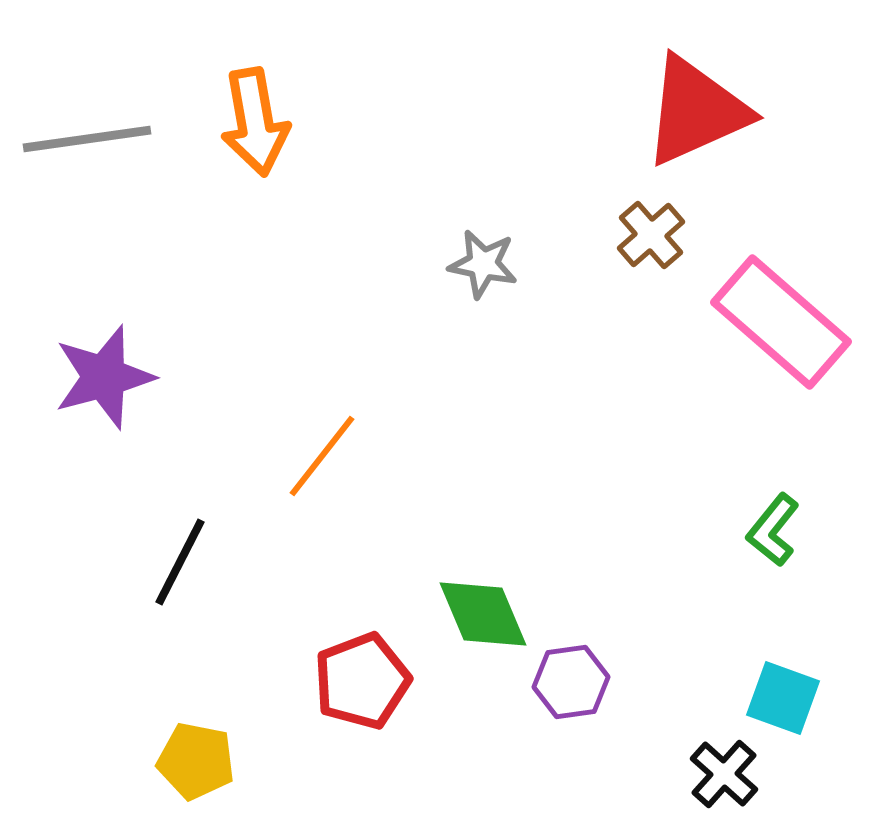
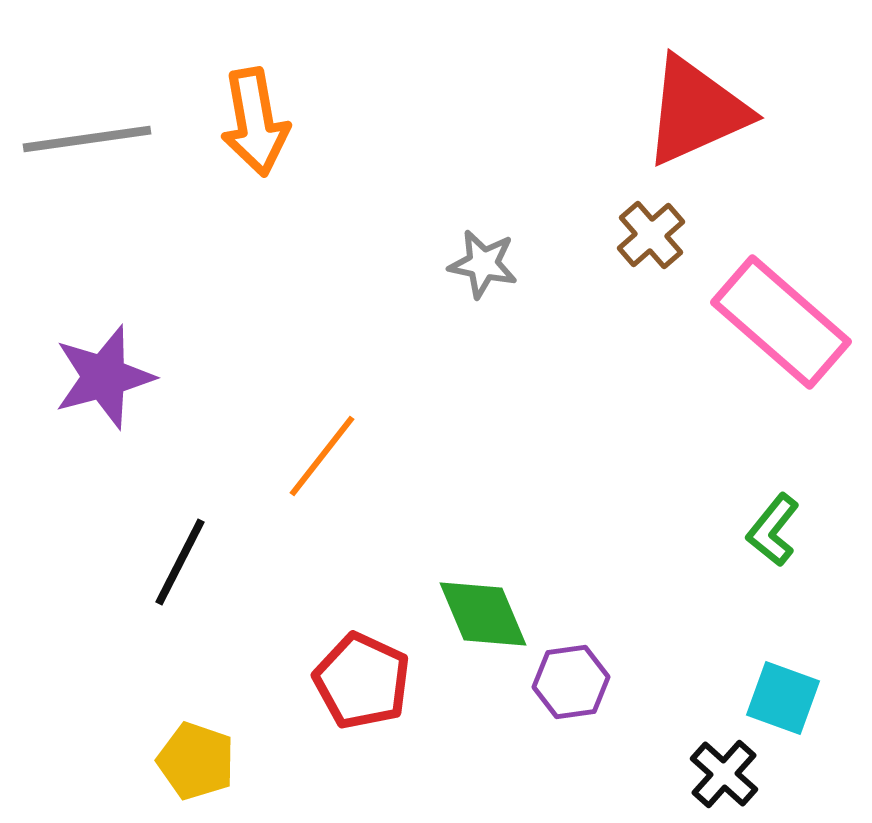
red pentagon: rotated 26 degrees counterclockwise
yellow pentagon: rotated 8 degrees clockwise
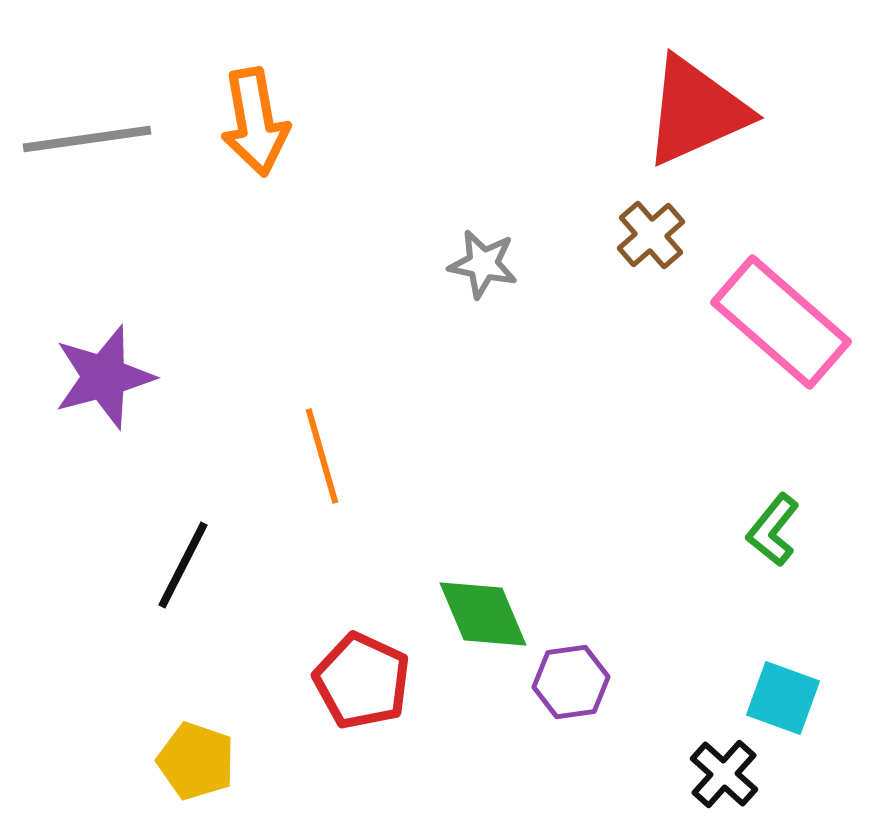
orange line: rotated 54 degrees counterclockwise
black line: moved 3 px right, 3 px down
